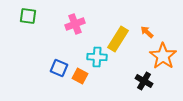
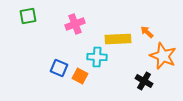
green square: rotated 18 degrees counterclockwise
yellow rectangle: rotated 55 degrees clockwise
orange star: rotated 12 degrees counterclockwise
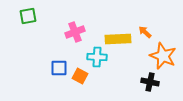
pink cross: moved 8 px down
orange arrow: moved 2 px left
blue square: rotated 24 degrees counterclockwise
black cross: moved 6 px right, 1 px down; rotated 18 degrees counterclockwise
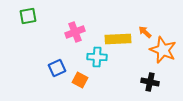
orange star: moved 6 px up
blue square: moved 2 px left; rotated 24 degrees counterclockwise
orange square: moved 4 px down
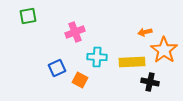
orange arrow: rotated 56 degrees counterclockwise
yellow rectangle: moved 14 px right, 23 px down
orange star: moved 1 px right; rotated 12 degrees clockwise
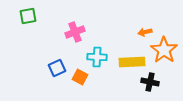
orange square: moved 3 px up
